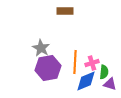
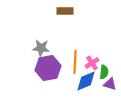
gray star: rotated 24 degrees counterclockwise
pink cross: rotated 16 degrees counterclockwise
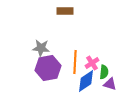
blue diamond: rotated 10 degrees counterclockwise
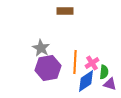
gray star: rotated 24 degrees clockwise
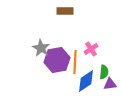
pink cross: moved 1 px left, 14 px up
purple hexagon: moved 9 px right, 8 px up
purple triangle: rotated 24 degrees counterclockwise
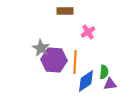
pink cross: moved 3 px left, 17 px up
purple hexagon: moved 3 px left; rotated 15 degrees clockwise
